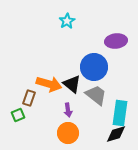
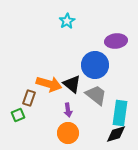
blue circle: moved 1 px right, 2 px up
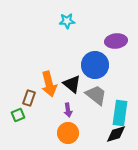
cyan star: rotated 28 degrees clockwise
orange arrow: rotated 60 degrees clockwise
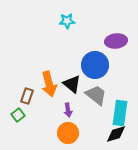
brown rectangle: moved 2 px left, 2 px up
green square: rotated 16 degrees counterclockwise
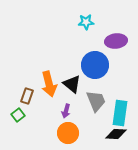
cyan star: moved 19 px right, 1 px down
gray trapezoid: moved 6 px down; rotated 30 degrees clockwise
purple arrow: moved 2 px left, 1 px down; rotated 24 degrees clockwise
black diamond: rotated 20 degrees clockwise
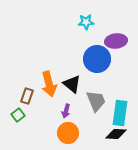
blue circle: moved 2 px right, 6 px up
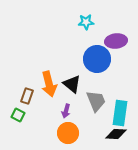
green square: rotated 24 degrees counterclockwise
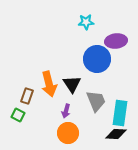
black triangle: rotated 18 degrees clockwise
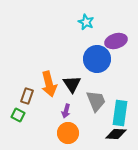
cyan star: rotated 28 degrees clockwise
purple ellipse: rotated 10 degrees counterclockwise
